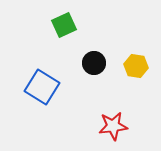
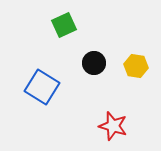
red star: rotated 24 degrees clockwise
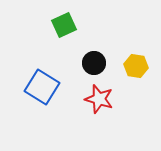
red star: moved 14 px left, 27 px up
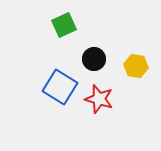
black circle: moved 4 px up
blue square: moved 18 px right
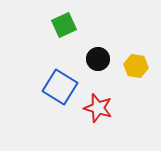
black circle: moved 4 px right
red star: moved 1 px left, 9 px down
